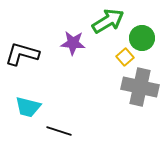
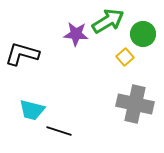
green circle: moved 1 px right, 4 px up
purple star: moved 3 px right, 9 px up
gray cross: moved 5 px left, 17 px down
cyan trapezoid: moved 4 px right, 3 px down
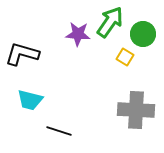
green arrow: moved 2 px right, 1 px down; rotated 24 degrees counterclockwise
purple star: moved 2 px right
yellow square: rotated 18 degrees counterclockwise
gray cross: moved 1 px right, 6 px down; rotated 9 degrees counterclockwise
cyan trapezoid: moved 2 px left, 10 px up
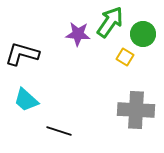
cyan trapezoid: moved 4 px left; rotated 28 degrees clockwise
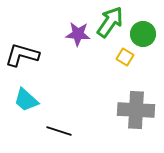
black L-shape: moved 1 px down
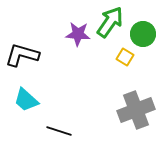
gray cross: rotated 24 degrees counterclockwise
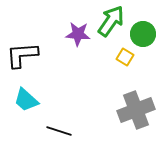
green arrow: moved 1 px right, 1 px up
black L-shape: rotated 20 degrees counterclockwise
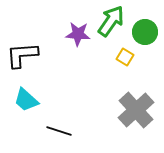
green circle: moved 2 px right, 2 px up
gray cross: rotated 21 degrees counterclockwise
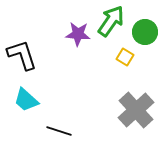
black L-shape: rotated 76 degrees clockwise
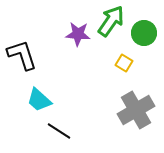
green circle: moved 1 px left, 1 px down
yellow square: moved 1 px left, 6 px down
cyan trapezoid: moved 13 px right
gray cross: rotated 12 degrees clockwise
black line: rotated 15 degrees clockwise
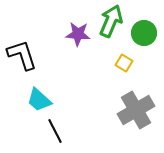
green arrow: rotated 12 degrees counterclockwise
black line: moved 4 px left; rotated 30 degrees clockwise
